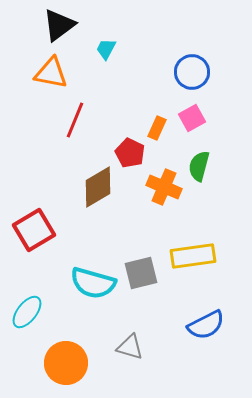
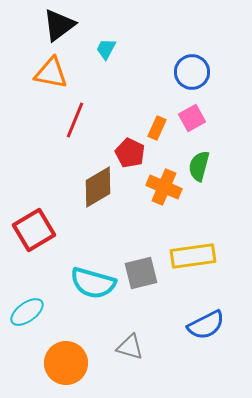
cyan ellipse: rotated 16 degrees clockwise
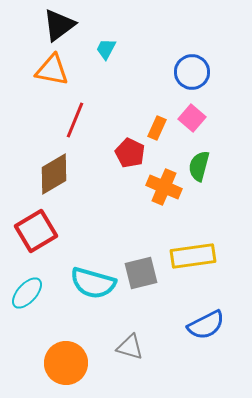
orange triangle: moved 1 px right, 3 px up
pink square: rotated 20 degrees counterclockwise
brown diamond: moved 44 px left, 13 px up
red square: moved 2 px right, 1 px down
cyan ellipse: moved 19 px up; rotated 12 degrees counterclockwise
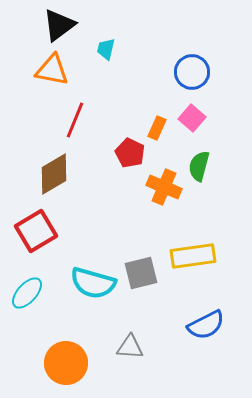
cyan trapezoid: rotated 15 degrees counterclockwise
gray triangle: rotated 12 degrees counterclockwise
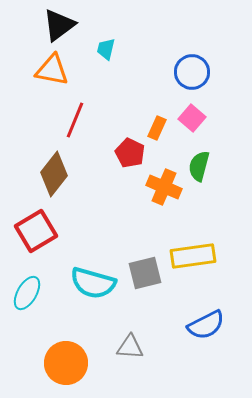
brown diamond: rotated 21 degrees counterclockwise
gray square: moved 4 px right
cyan ellipse: rotated 12 degrees counterclockwise
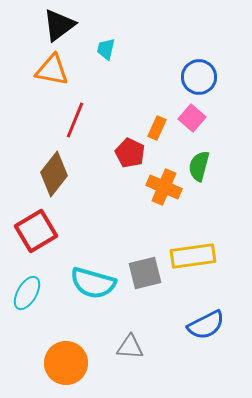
blue circle: moved 7 px right, 5 px down
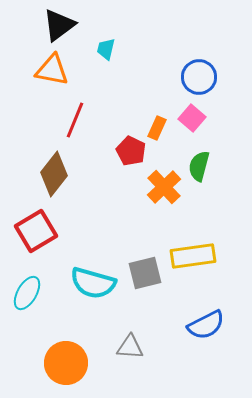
red pentagon: moved 1 px right, 2 px up
orange cross: rotated 24 degrees clockwise
